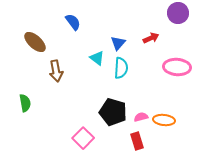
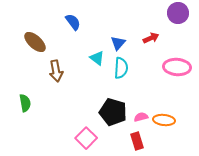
pink square: moved 3 px right
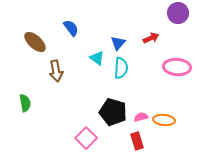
blue semicircle: moved 2 px left, 6 px down
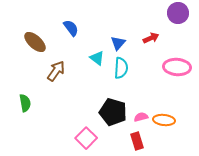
brown arrow: rotated 135 degrees counterclockwise
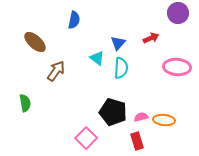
blue semicircle: moved 3 px right, 8 px up; rotated 48 degrees clockwise
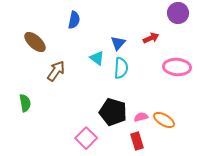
orange ellipse: rotated 25 degrees clockwise
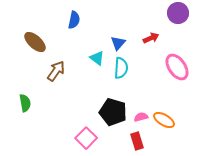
pink ellipse: rotated 52 degrees clockwise
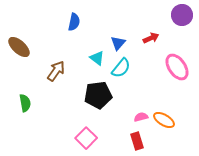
purple circle: moved 4 px right, 2 px down
blue semicircle: moved 2 px down
brown ellipse: moved 16 px left, 5 px down
cyan semicircle: rotated 35 degrees clockwise
black pentagon: moved 15 px left, 17 px up; rotated 24 degrees counterclockwise
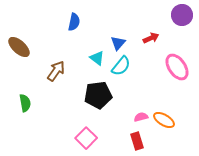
cyan semicircle: moved 2 px up
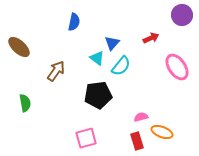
blue triangle: moved 6 px left
orange ellipse: moved 2 px left, 12 px down; rotated 10 degrees counterclockwise
pink square: rotated 30 degrees clockwise
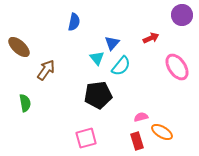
cyan triangle: rotated 14 degrees clockwise
brown arrow: moved 10 px left, 1 px up
orange ellipse: rotated 10 degrees clockwise
